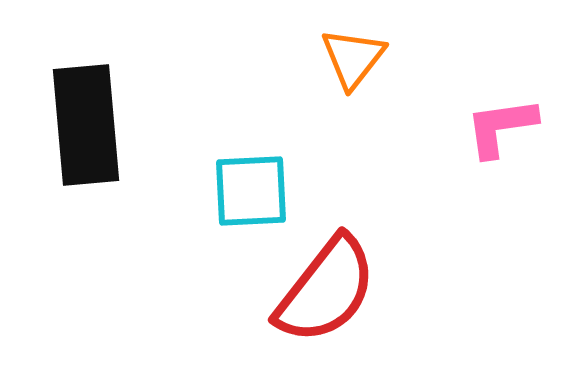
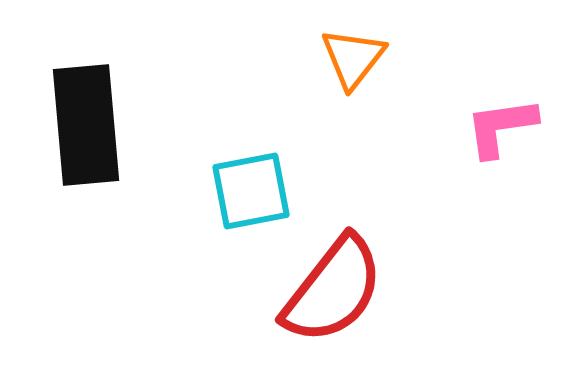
cyan square: rotated 8 degrees counterclockwise
red semicircle: moved 7 px right
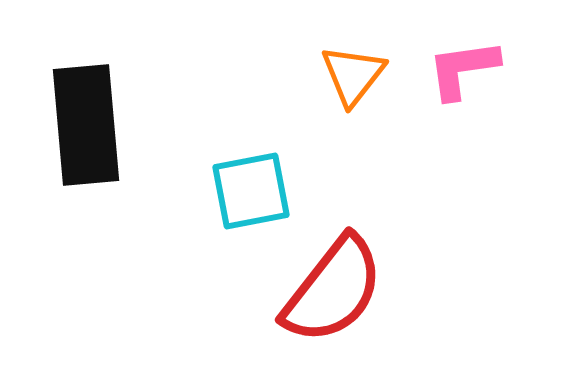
orange triangle: moved 17 px down
pink L-shape: moved 38 px left, 58 px up
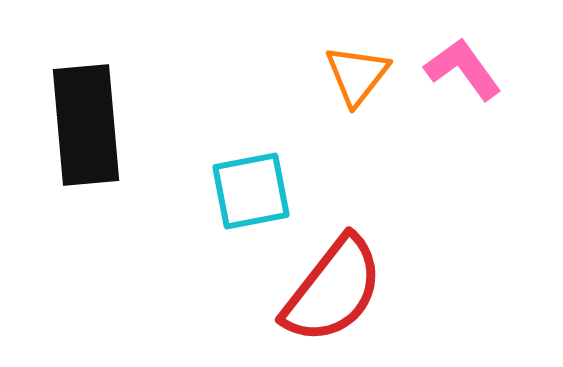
pink L-shape: rotated 62 degrees clockwise
orange triangle: moved 4 px right
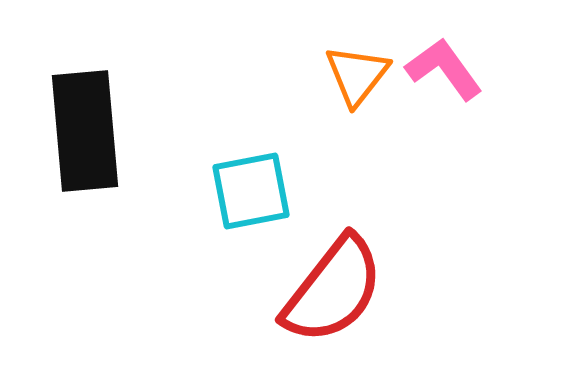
pink L-shape: moved 19 px left
black rectangle: moved 1 px left, 6 px down
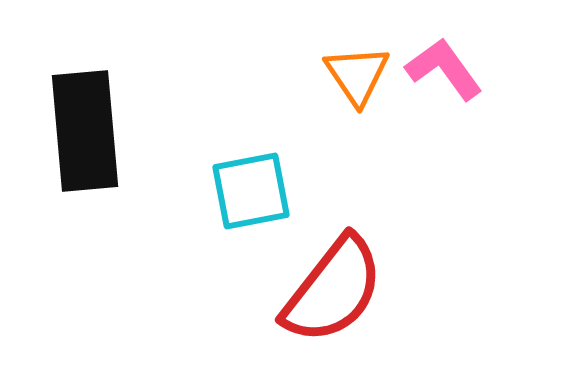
orange triangle: rotated 12 degrees counterclockwise
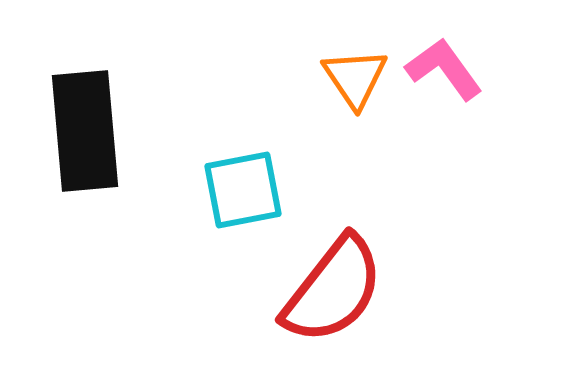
orange triangle: moved 2 px left, 3 px down
cyan square: moved 8 px left, 1 px up
